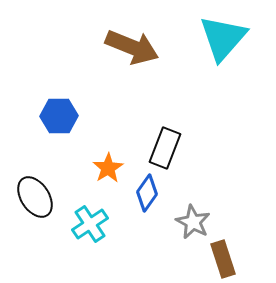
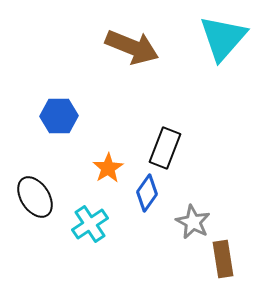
brown rectangle: rotated 9 degrees clockwise
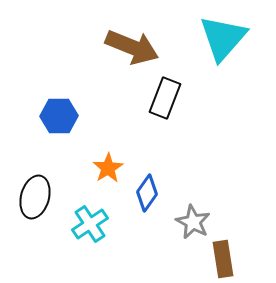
black rectangle: moved 50 px up
black ellipse: rotated 48 degrees clockwise
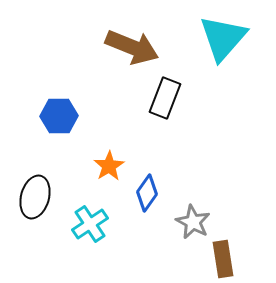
orange star: moved 1 px right, 2 px up
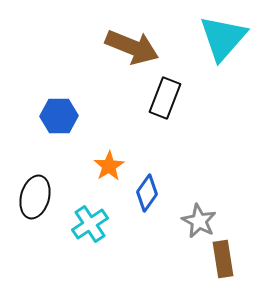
gray star: moved 6 px right, 1 px up
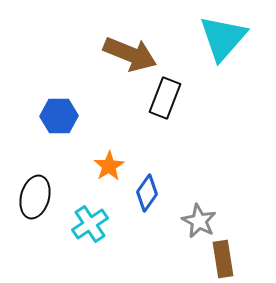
brown arrow: moved 2 px left, 7 px down
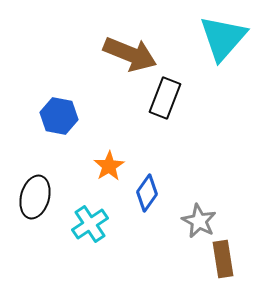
blue hexagon: rotated 12 degrees clockwise
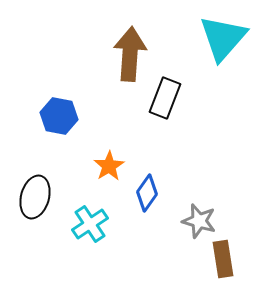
brown arrow: rotated 108 degrees counterclockwise
gray star: rotated 12 degrees counterclockwise
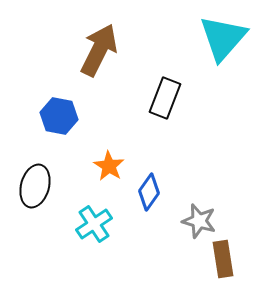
brown arrow: moved 31 px left, 4 px up; rotated 22 degrees clockwise
orange star: rotated 8 degrees counterclockwise
blue diamond: moved 2 px right, 1 px up
black ellipse: moved 11 px up
cyan cross: moved 4 px right
